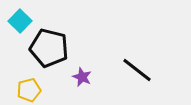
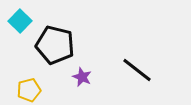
black pentagon: moved 6 px right, 3 px up
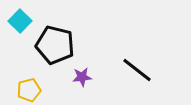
purple star: rotated 30 degrees counterclockwise
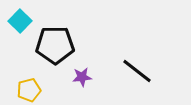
black pentagon: rotated 15 degrees counterclockwise
black line: moved 1 px down
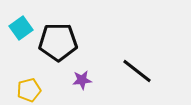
cyan square: moved 1 px right, 7 px down; rotated 10 degrees clockwise
black pentagon: moved 3 px right, 3 px up
purple star: moved 3 px down
